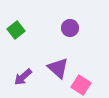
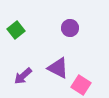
purple triangle: rotated 15 degrees counterclockwise
purple arrow: moved 1 px up
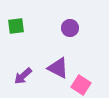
green square: moved 4 px up; rotated 30 degrees clockwise
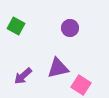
green square: rotated 36 degrees clockwise
purple triangle: rotated 40 degrees counterclockwise
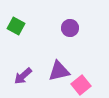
purple triangle: moved 1 px right, 3 px down
pink square: rotated 18 degrees clockwise
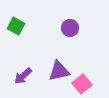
pink square: moved 1 px right, 1 px up
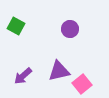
purple circle: moved 1 px down
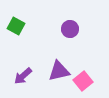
pink square: moved 1 px right, 3 px up
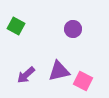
purple circle: moved 3 px right
purple arrow: moved 3 px right, 1 px up
pink square: rotated 24 degrees counterclockwise
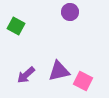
purple circle: moved 3 px left, 17 px up
